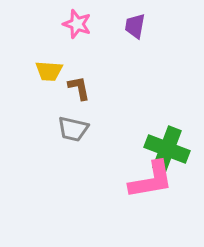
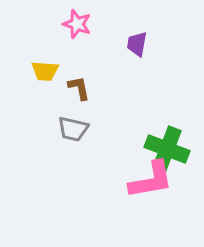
purple trapezoid: moved 2 px right, 18 px down
yellow trapezoid: moved 4 px left
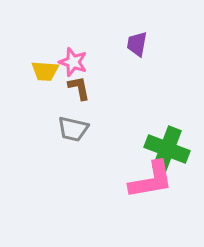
pink star: moved 4 px left, 38 px down
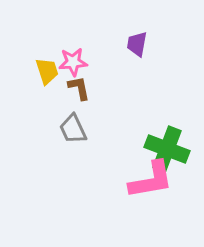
pink star: rotated 24 degrees counterclockwise
yellow trapezoid: moved 2 px right; rotated 112 degrees counterclockwise
gray trapezoid: rotated 52 degrees clockwise
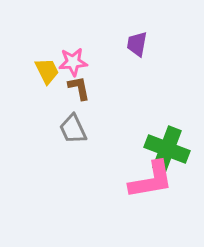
yellow trapezoid: rotated 8 degrees counterclockwise
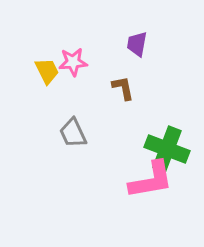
brown L-shape: moved 44 px right
gray trapezoid: moved 4 px down
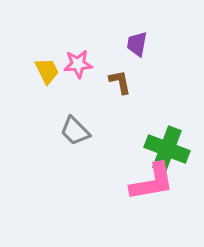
pink star: moved 5 px right, 2 px down
brown L-shape: moved 3 px left, 6 px up
gray trapezoid: moved 2 px right, 2 px up; rotated 20 degrees counterclockwise
pink L-shape: moved 1 px right, 2 px down
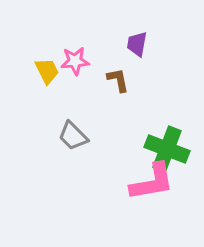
pink star: moved 3 px left, 3 px up
brown L-shape: moved 2 px left, 2 px up
gray trapezoid: moved 2 px left, 5 px down
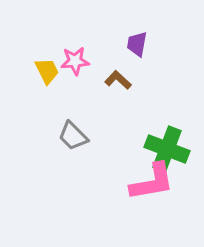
brown L-shape: rotated 36 degrees counterclockwise
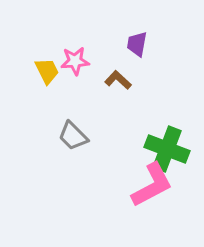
pink L-shape: moved 3 px down; rotated 18 degrees counterclockwise
